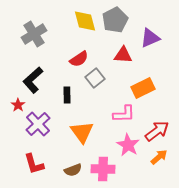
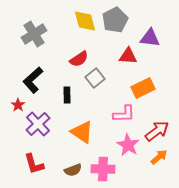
purple triangle: rotated 30 degrees clockwise
red triangle: moved 5 px right, 1 px down
orange triangle: rotated 20 degrees counterclockwise
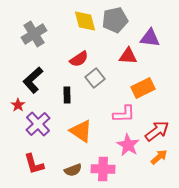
gray pentagon: rotated 15 degrees clockwise
orange triangle: moved 1 px left, 1 px up
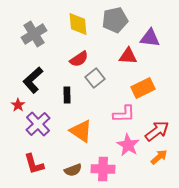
yellow diamond: moved 7 px left, 3 px down; rotated 10 degrees clockwise
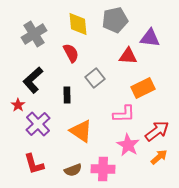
red semicircle: moved 8 px left, 6 px up; rotated 84 degrees counterclockwise
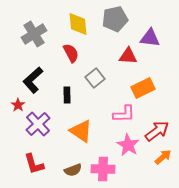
gray pentagon: moved 1 px up
orange arrow: moved 4 px right
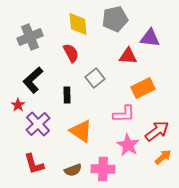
gray cross: moved 4 px left, 3 px down; rotated 10 degrees clockwise
